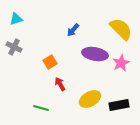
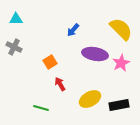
cyan triangle: rotated 16 degrees clockwise
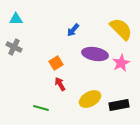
orange square: moved 6 px right, 1 px down
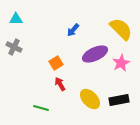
purple ellipse: rotated 35 degrees counterclockwise
yellow ellipse: rotated 75 degrees clockwise
black rectangle: moved 5 px up
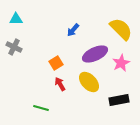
yellow ellipse: moved 1 px left, 17 px up
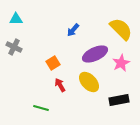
orange square: moved 3 px left
red arrow: moved 1 px down
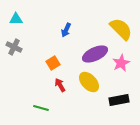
blue arrow: moved 7 px left; rotated 16 degrees counterclockwise
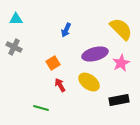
purple ellipse: rotated 10 degrees clockwise
yellow ellipse: rotated 10 degrees counterclockwise
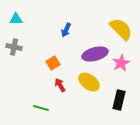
gray cross: rotated 14 degrees counterclockwise
black rectangle: rotated 66 degrees counterclockwise
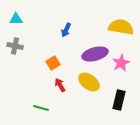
yellow semicircle: moved 2 px up; rotated 35 degrees counterclockwise
gray cross: moved 1 px right, 1 px up
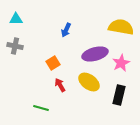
black rectangle: moved 5 px up
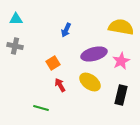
purple ellipse: moved 1 px left
pink star: moved 2 px up
yellow ellipse: moved 1 px right
black rectangle: moved 2 px right
